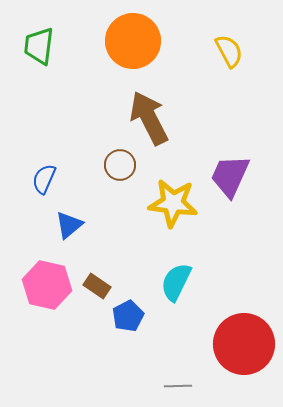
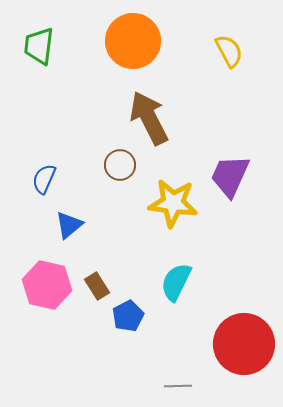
brown rectangle: rotated 24 degrees clockwise
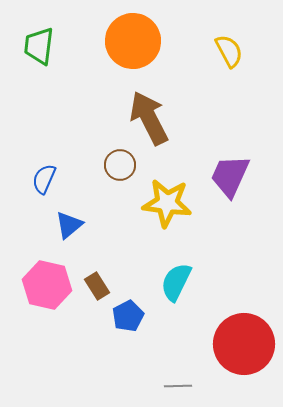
yellow star: moved 6 px left
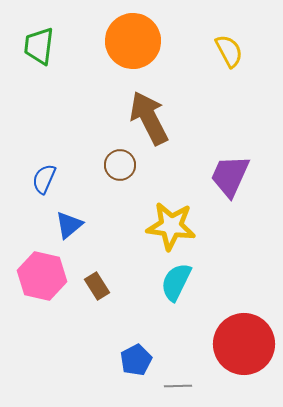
yellow star: moved 4 px right, 23 px down
pink hexagon: moved 5 px left, 9 px up
blue pentagon: moved 8 px right, 44 px down
